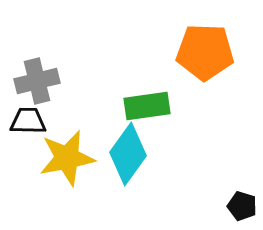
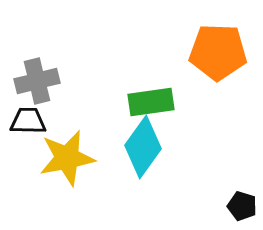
orange pentagon: moved 13 px right
green rectangle: moved 4 px right, 4 px up
cyan diamond: moved 15 px right, 7 px up
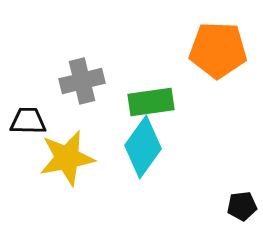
orange pentagon: moved 2 px up
gray cross: moved 45 px right
black pentagon: rotated 24 degrees counterclockwise
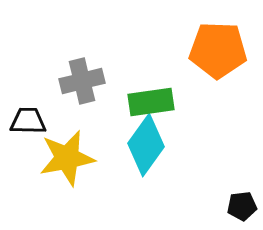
cyan diamond: moved 3 px right, 2 px up
